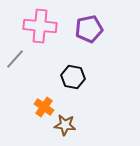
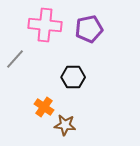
pink cross: moved 5 px right, 1 px up
black hexagon: rotated 10 degrees counterclockwise
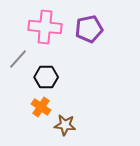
pink cross: moved 2 px down
gray line: moved 3 px right
black hexagon: moved 27 px left
orange cross: moved 3 px left
